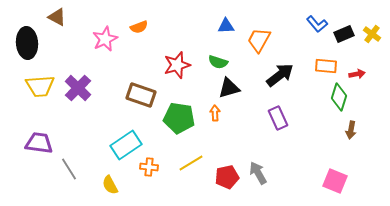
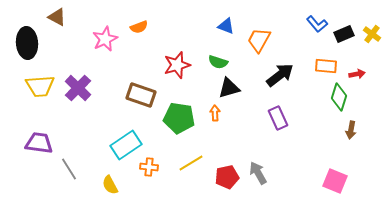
blue triangle: rotated 24 degrees clockwise
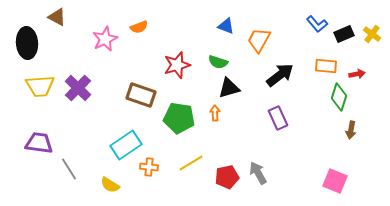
yellow semicircle: rotated 30 degrees counterclockwise
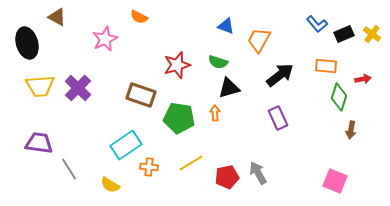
orange semicircle: moved 10 px up; rotated 48 degrees clockwise
black ellipse: rotated 12 degrees counterclockwise
red arrow: moved 6 px right, 5 px down
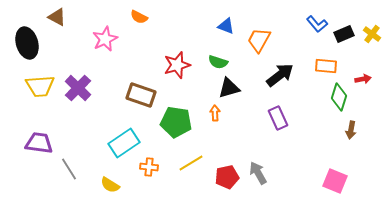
green pentagon: moved 3 px left, 4 px down
cyan rectangle: moved 2 px left, 2 px up
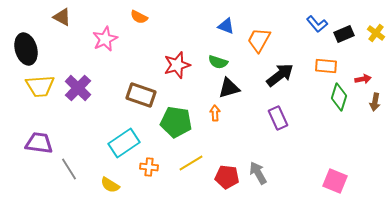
brown triangle: moved 5 px right
yellow cross: moved 4 px right, 1 px up
black ellipse: moved 1 px left, 6 px down
brown arrow: moved 24 px right, 28 px up
red pentagon: rotated 20 degrees clockwise
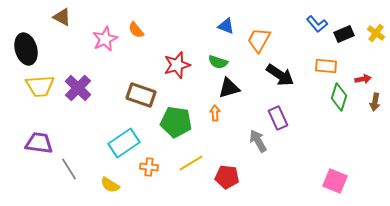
orange semicircle: moved 3 px left, 13 px down; rotated 24 degrees clockwise
black arrow: rotated 72 degrees clockwise
gray arrow: moved 32 px up
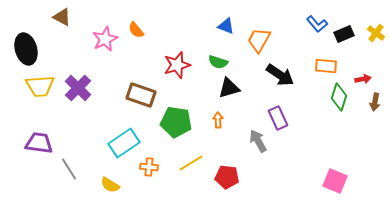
orange arrow: moved 3 px right, 7 px down
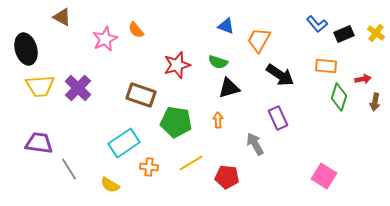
gray arrow: moved 3 px left, 3 px down
pink square: moved 11 px left, 5 px up; rotated 10 degrees clockwise
